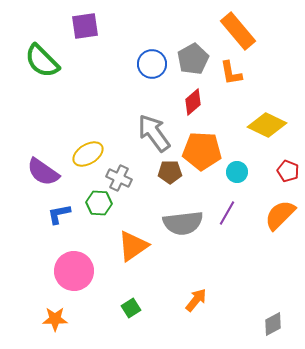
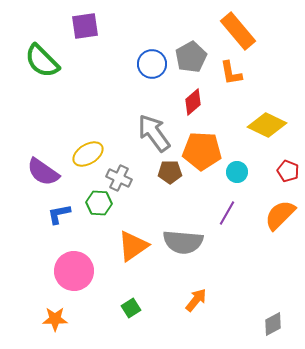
gray pentagon: moved 2 px left, 2 px up
gray semicircle: moved 19 px down; rotated 12 degrees clockwise
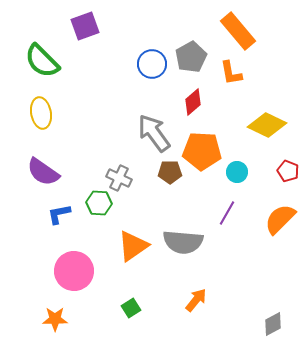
purple square: rotated 12 degrees counterclockwise
yellow ellipse: moved 47 px left, 41 px up; rotated 68 degrees counterclockwise
orange semicircle: moved 4 px down
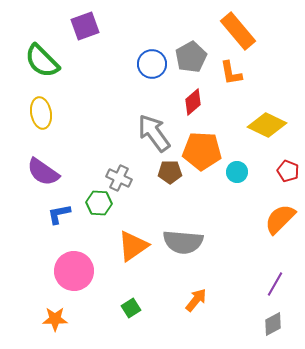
purple line: moved 48 px right, 71 px down
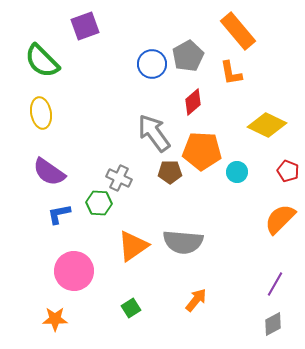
gray pentagon: moved 3 px left, 1 px up
purple semicircle: moved 6 px right
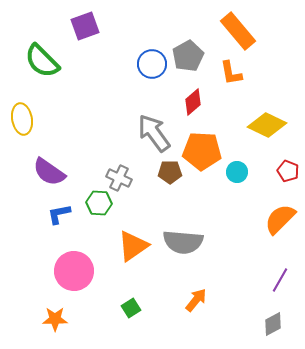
yellow ellipse: moved 19 px left, 6 px down
purple line: moved 5 px right, 4 px up
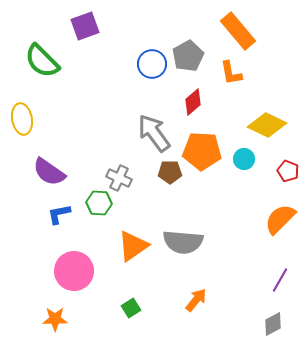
cyan circle: moved 7 px right, 13 px up
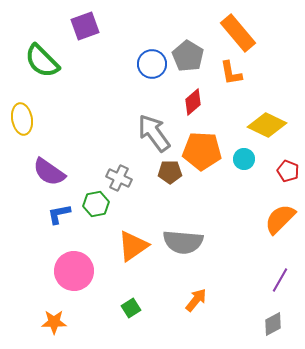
orange rectangle: moved 2 px down
gray pentagon: rotated 12 degrees counterclockwise
green hexagon: moved 3 px left, 1 px down; rotated 15 degrees counterclockwise
orange star: moved 1 px left, 3 px down
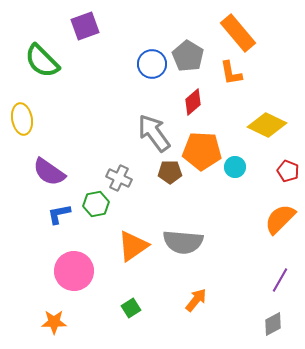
cyan circle: moved 9 px left, 8 px down
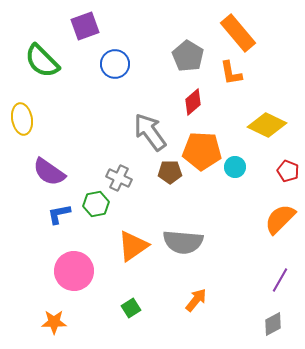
blue circle: moved 37 px left
gray arrow: moved 4 px left, 1 px up
